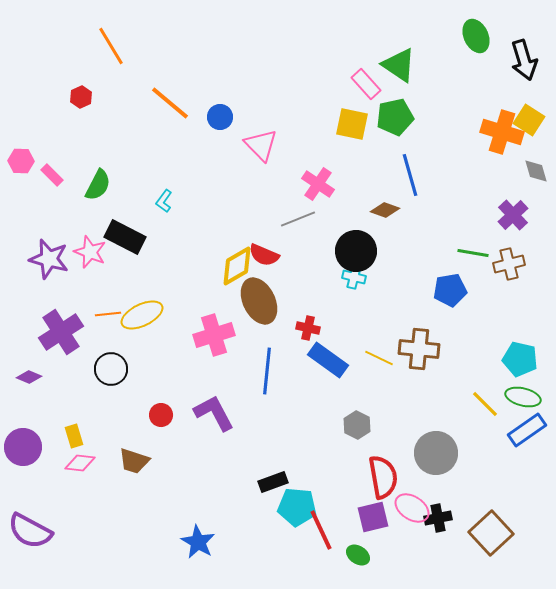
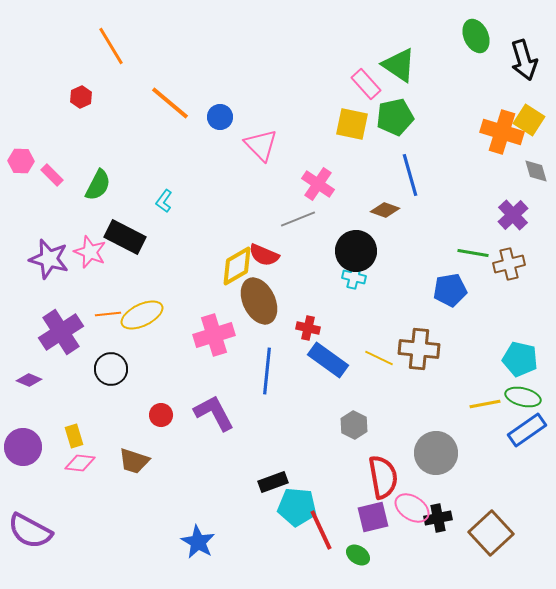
purple diamond at (29, 377): moved 3 px down
yellow line at (485, 404): rotated 56 degrees counterclockwise
gray hexagon at (357, 425): moved 3 px left
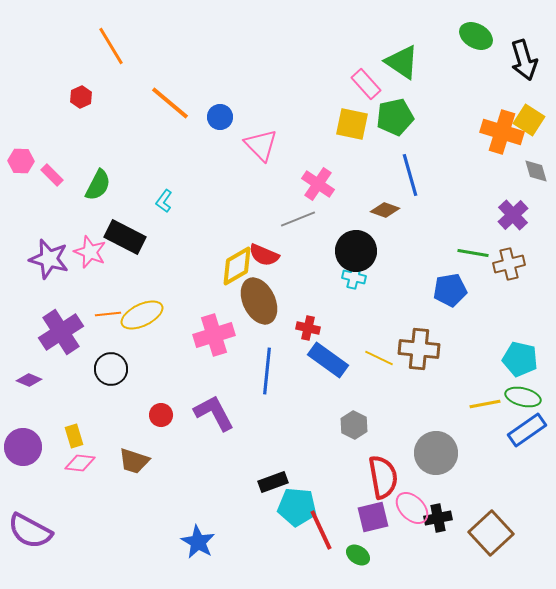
green ellipse at (476, 36): rotated 36 degrees counterclockwise
green triangle at (399, 65): moved 3 px right, 3 px up
pink ellipse at (412, 508): rotated 12 degrees clockwise
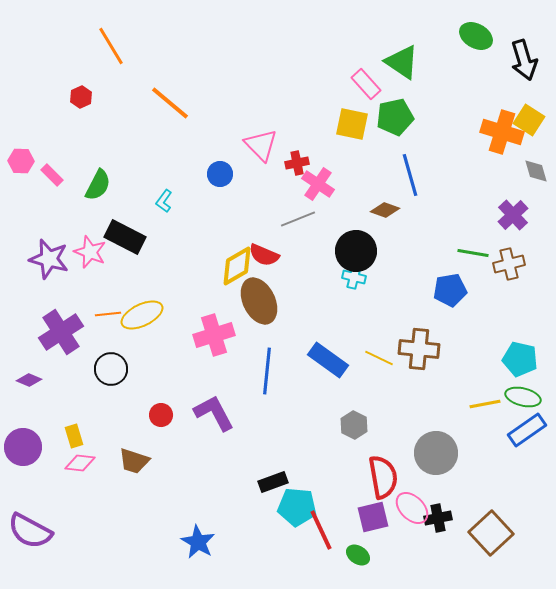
blue circle at (220, 117): moved 57 px down
red cross at (308, 328): moved 11 px left, 165 px up; rotated 25 degrees counterclockwise
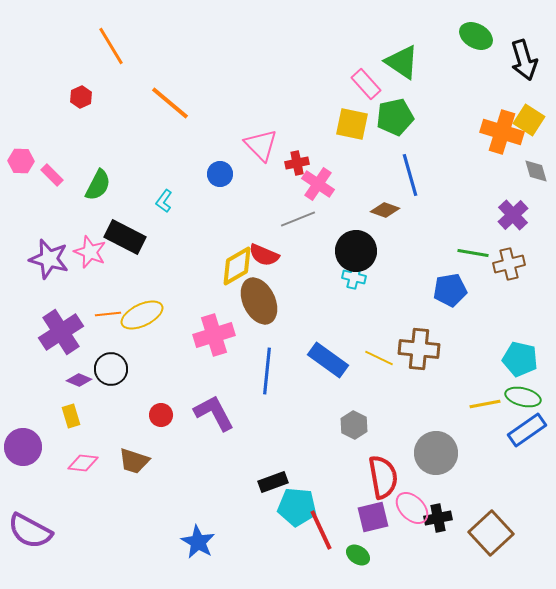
purple diamond at (29, 380): moved 50 px right
yellow rectangle at (74, 436): moved 3 px left, 20 px up
pink diamond at (80, 463): moved 3 px right
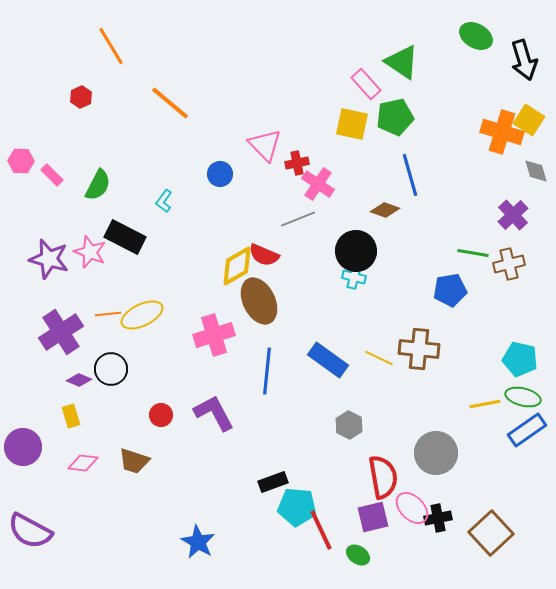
pink triangle at (261, 145): moved 4 px right
gray hexagon at (354, 425): moved 5 px left
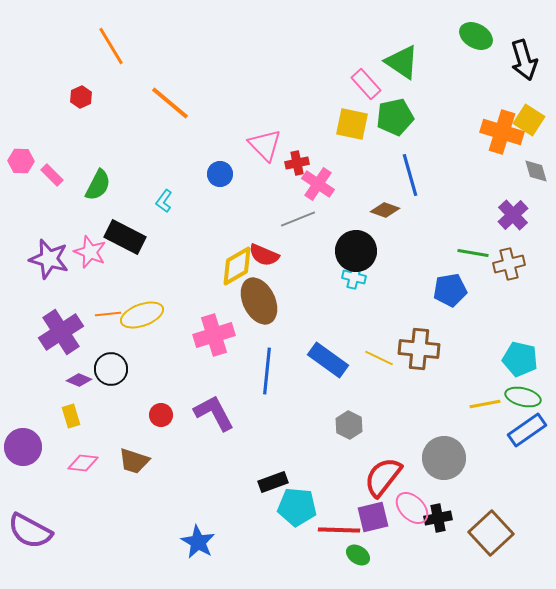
yellow ellipse at (142, 315): rotated 6 degrees clockwise
gray circle at (436, 453): moved 8 px right, 5 px down
red semicircle at (383, 477): rotated 132 degrees counterclockwise
red line at (321, 530): moved 18 px right; rotated 63 degrees counterclockwise
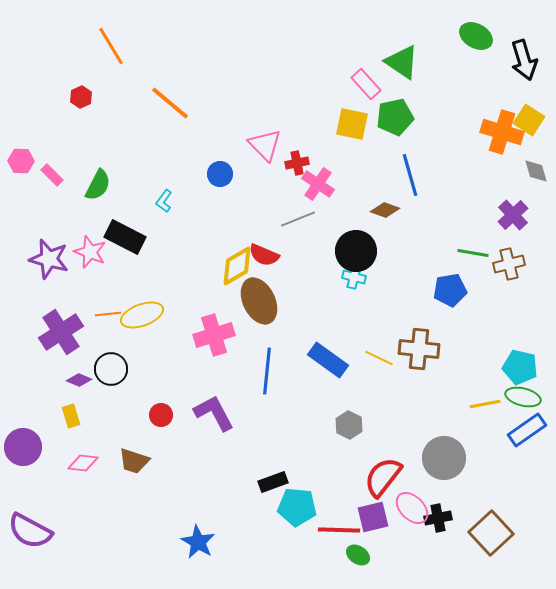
cyan pentagon at (520, 359): moved 8 px down
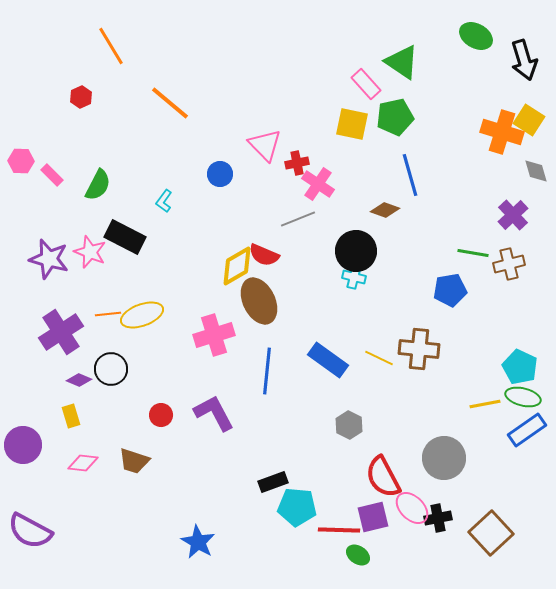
cyan pentagon at (520, 367): rotated 12 degrees clockwise
purple circle at (23, 447): moved 2 px up
red semicircle at (383, 477): rotated 66 degrees counterclockwise
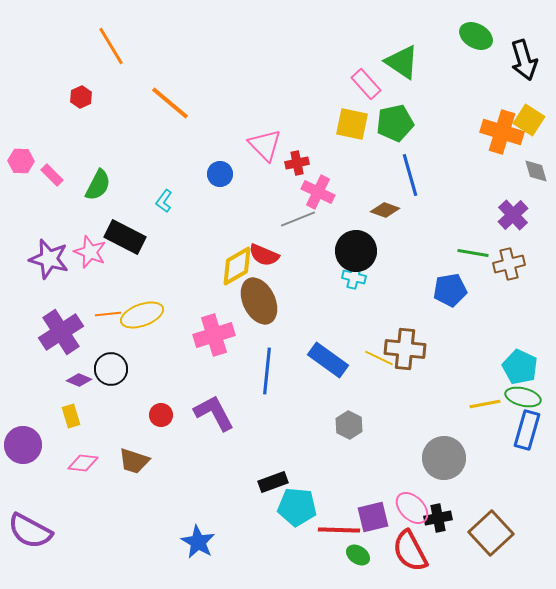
green pentagon at (395, 117): moved 6 px down
pink cross at (318, 184): moved 8 px down; rotated 8 degrees counterclockwise
brown cross at (419, 349): moved 14 px left
blue rectangle at (527, 430): rotated 39 degrees counterclockwise
red semicircle at (383, 477): moved 27 px right, 74 px down
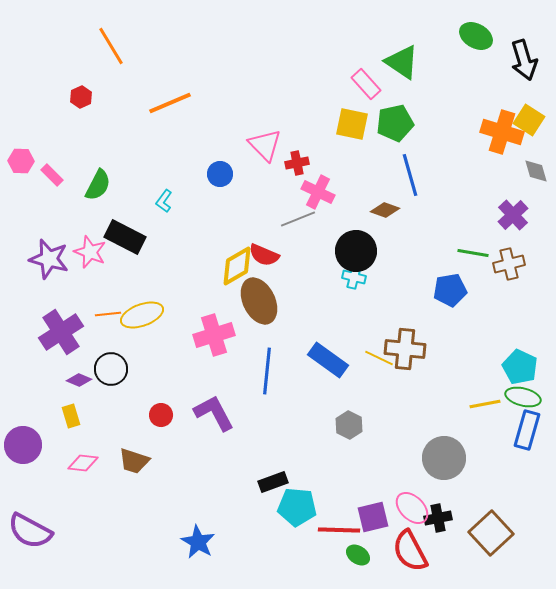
orange line at (170, 103): rotated 63 degrees counterclockwise
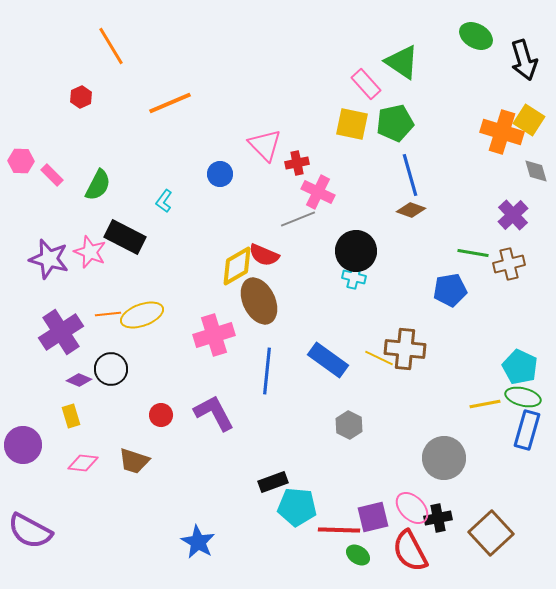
brown diamond at (385, 210): moved 26 px right
